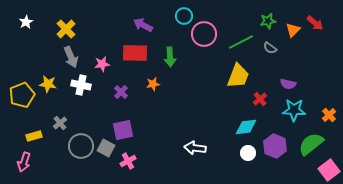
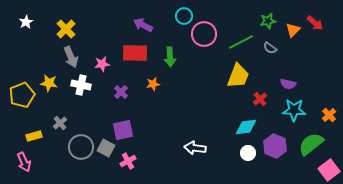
yellow star: moved 1 px right, 1 px up
gray circle: moved 1 px down
pink arrow: rotated 42 degrees counterclockwise
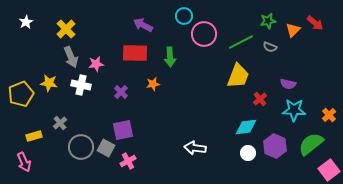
gray semicircle: moved 1 px up; rotated 16 degrees counterclockwise
pink star: moved 6 px left
yellow pentagon: moved 1 px left, 1 px up
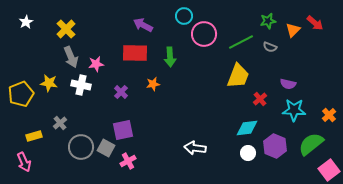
cyan diamond: moved 1 px right, 1 px down
